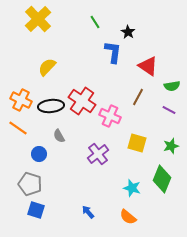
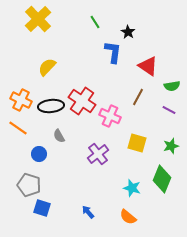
gray pentagon: moved 1 px left, 1 px down
blue square: moved 6 px right, 2 px up
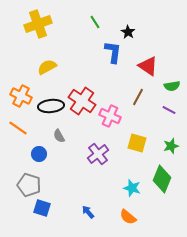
yellow cross: moved 5 px down; rotated 24 degrees clockwise
yellow semicircle: rotated 18 degrees clockwise
orange cross: moved 4 px up
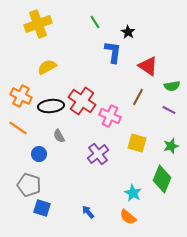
cyan star: moved 1 px right, 5 px down; rotated 12 degrees clockwise
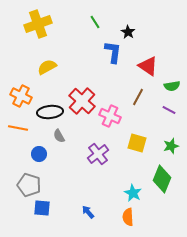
red cross: rotated 8 degrees clockwise
black ellipse: moved 1 px left, 6 px down
orange line: rotated 24 degrees counterclockwise
blue square: rotated 12 degrees counterclockwise
orange semicircle: rotated 48 degrees clockwise
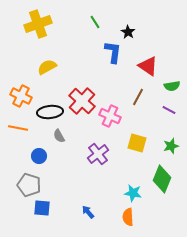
blue circle: moved 2 px down
cyan star: rotated 18 degrees counterclockwise
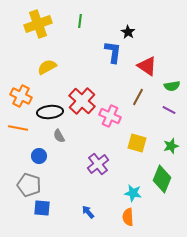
green line: moved 15 px left, 1 px up; rotated 40 degrees clockwise
red triangle: moved 1 px left
purple cross: moved 10 px down
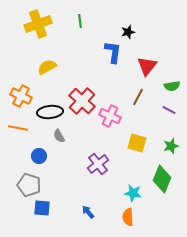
green line: rotated 16 degrees counterclockwise
black star: rotated 24 degrees clockwise
red triangle: rotated 35 degrees clockwise
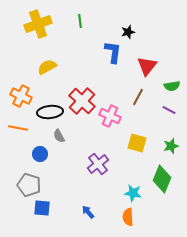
blue circle: moved 1 px right, 2 px up
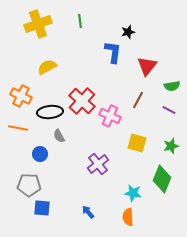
brown line: moved 3 px down
gray pentagon: rotated 15 degrees counterclockwise
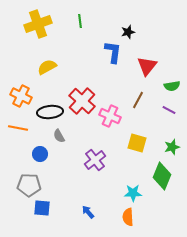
green star: moved 1 px right, 1 px down
purple cross: moved 3 px left, 4 px up
green diamond: moved 3 px up
cyan star: rotated 12 degrees counterclockwise
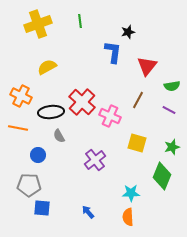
red cross: moved 1 px down
black ellipse: moved 1 px right
blue circle: moved 2 px left, 1 px down
cyan star: moved 2 px left
